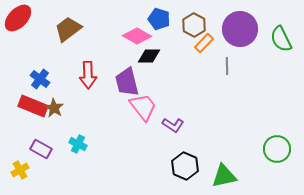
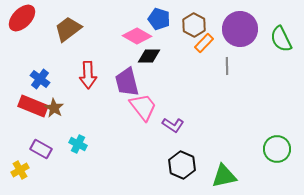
red ellipse: moved 4 px right
black hexagon: moved 3 px left, 1 px up
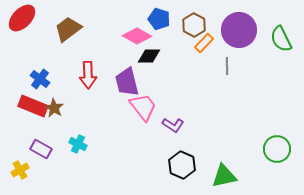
purple circle: moved 1 px left, 1 px down
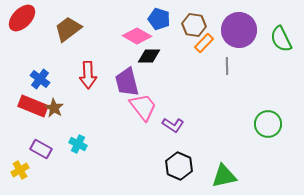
brown hexagon: rotated 20 degrees counterclockwise
green circle: moved 9 px left, 25 px up
black hexagon: moved 3 px left, 1 px down
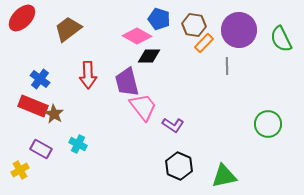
brown star: moved 6 px down
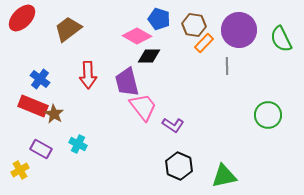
green circle: moved 9 px up
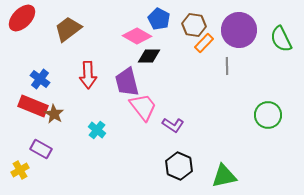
blue pentagon: rotated 10 degrees clockwise
cyan cross: moved 19 px right, 14 px up; rotated 12 degrees clockwise
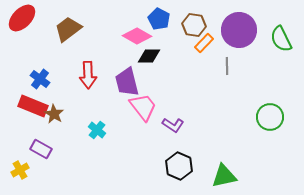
green circle: moved 2 px right, 2 px down
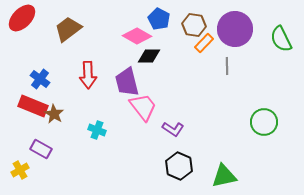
purple circle: moved 4 px left, 1 px up
green circle: moved 6 px left, 5 px down
purple L-shape: moved 4 px down
cyan cross: rotated 18 degrees counterclockwise
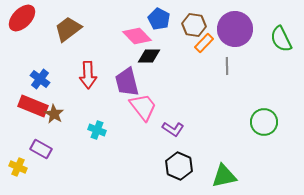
pink diamond: rotated 16 degrees clockwise
yellow cross: moved 2 px left, 3 px up; rotated 36 degrees counterclockwise
